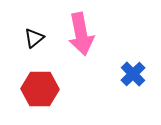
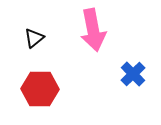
pink arrow: moved 12 px right, 4 px up
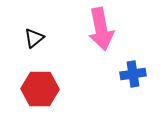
pink arrow: moved 8 px right, 1 px up
blue cross: rotated 35 degrees clockwise
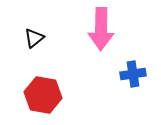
pink arrow: rotated 12 degrees clockwise
red hexagon: moved 3 px right, 6 px down; rotated 9 degrees clockwise
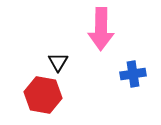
black triangle: moved 24 px right, 24 px down; rotated 20 degrees counterclockwise
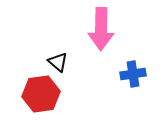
black triangle: rotated 20 degrees counterclockwise
red hexagon: moved 2 px left, 1 px up; rotated 18 degrees counterclockwise
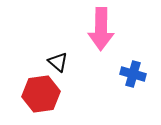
blue cross: rotated 25 degrees clockwise
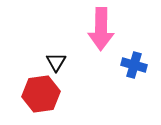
black triangle: moved 2 px left; rotated 20 degrees clockwise
blue cross: moved 1 px right, 9 px up
